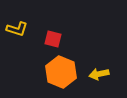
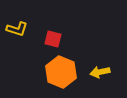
yellow arrow: moved 1 px right, 2 px up
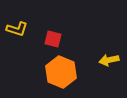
yellow arrow: moved 9 px right, 12 px up
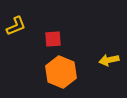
yellow L-shape: moved 1 px left, 3 px up; rotated 40 degrees counterclockwise
red square: rotated 18 degrees counterclockwise
